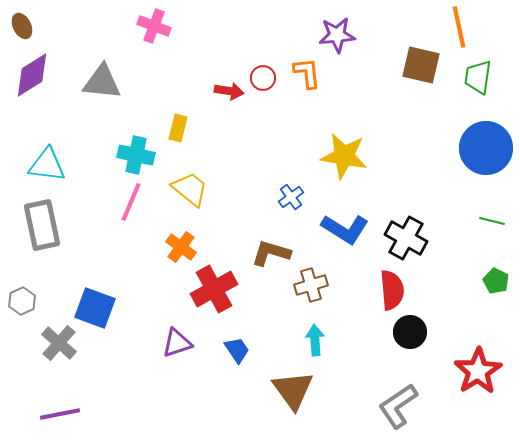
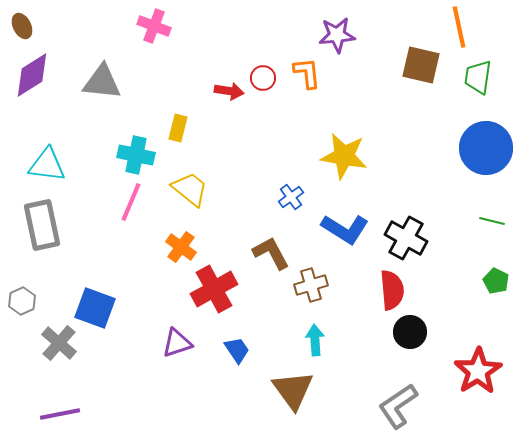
brown L-shape: rotated 45 degrees clockwise
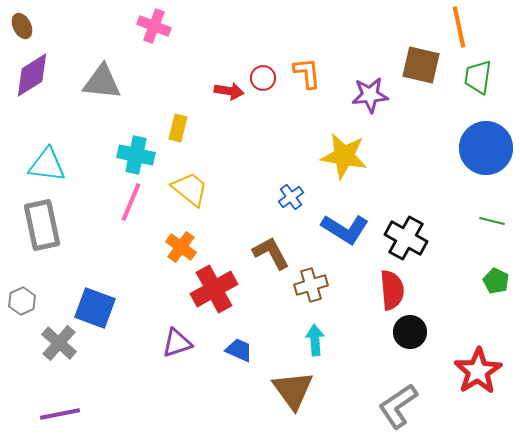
purple star: moved 33 px right, 60 px down
blue trapezoid: moved 2 px right; rotated 32 degrees counterclockwise
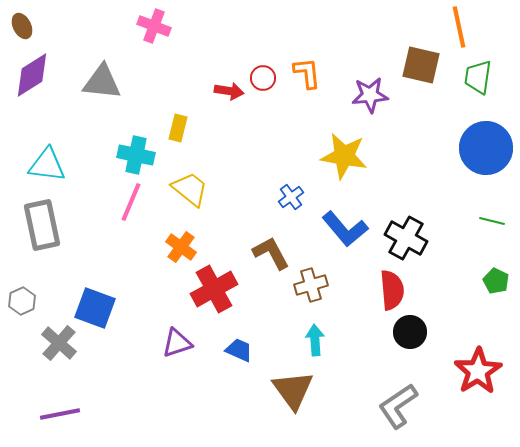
blue L-shape: rotated 18 degrees clockwise
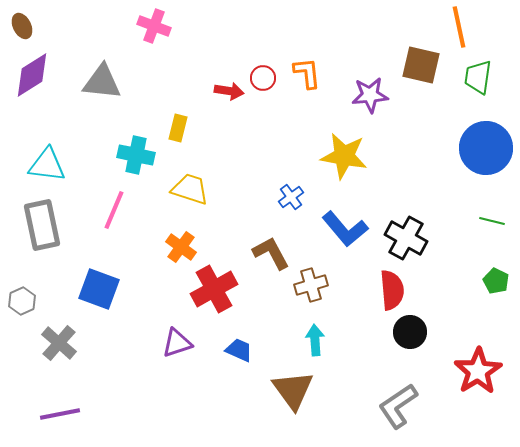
yellow trapezoid: rotated 21 degrees counterclockwise
pink line: moved 17 px left, 8 px down
blue square: moved 4 px right, 19 px up
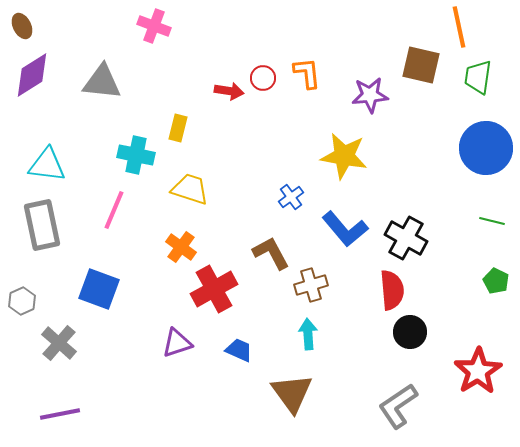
cyan arrow: moved 7 px left, 6 px up
brown triangle: moved 1 px left, 3 px down
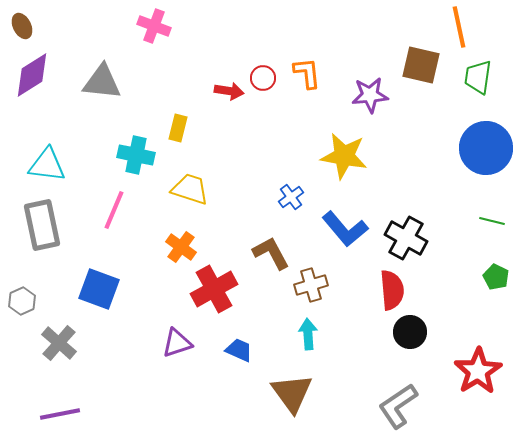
green pentagon: moved 4 px up
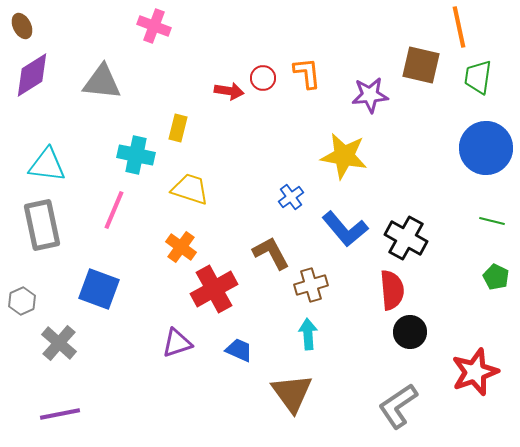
red star: moved 3 px left, 1 px down; rotated 12 degrees clockwise
